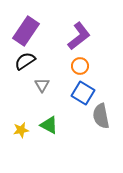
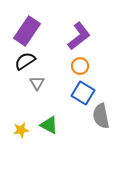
purple rectangle: moved 1 px right
gray triangle: moved 5 px left, 2 px up
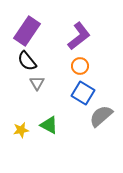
black semicircle: moved 2 px right; rotated 95 degrees counterclockwise
gray semicircle: rotated 60 degrees clockwise
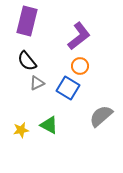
purple rectangle: moved 10 px up; rotated 20 degrees counterclockwise
gray triangle: rotated 35 degrees clockwise
blue square: moved 15 px left, 5 px up
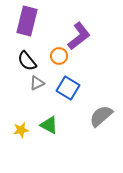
orange circle: moved 21 px left, 10 px up
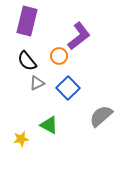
blue square: rotated 15 degrees clockwise
yellow star: moved 9 px down
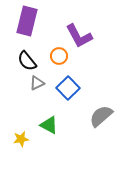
purple L-shape: rotated 100 degrees clockwise
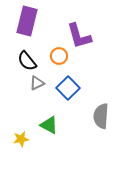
purple L-shape: rotated 12 degrees clockwise
gray semicircle: rotated 45 degrees counterclockwise
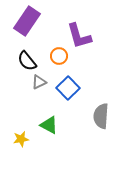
purple rectangle: rotated 20 degrees clockwise
gray triangle: moved 2 px right, 1 px up
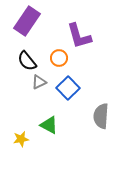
orange circle: moved 2 px down
